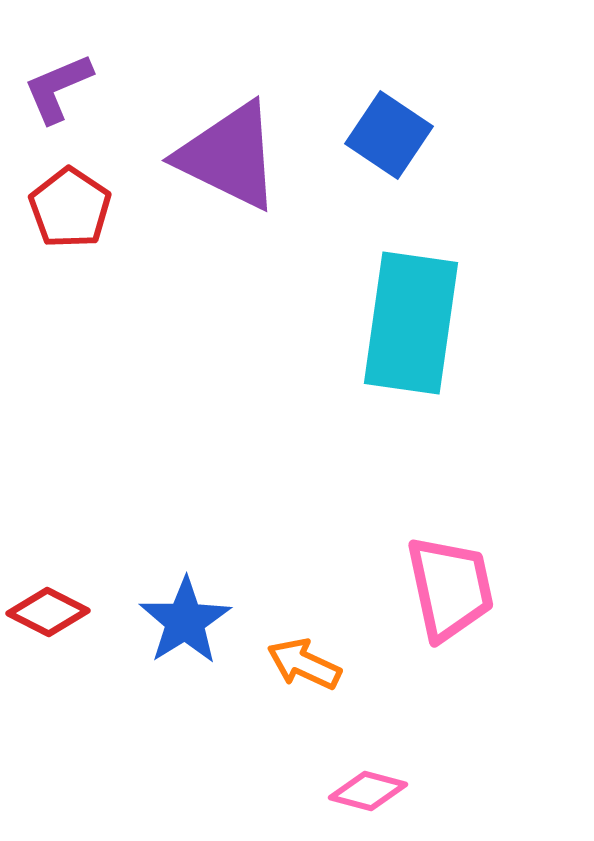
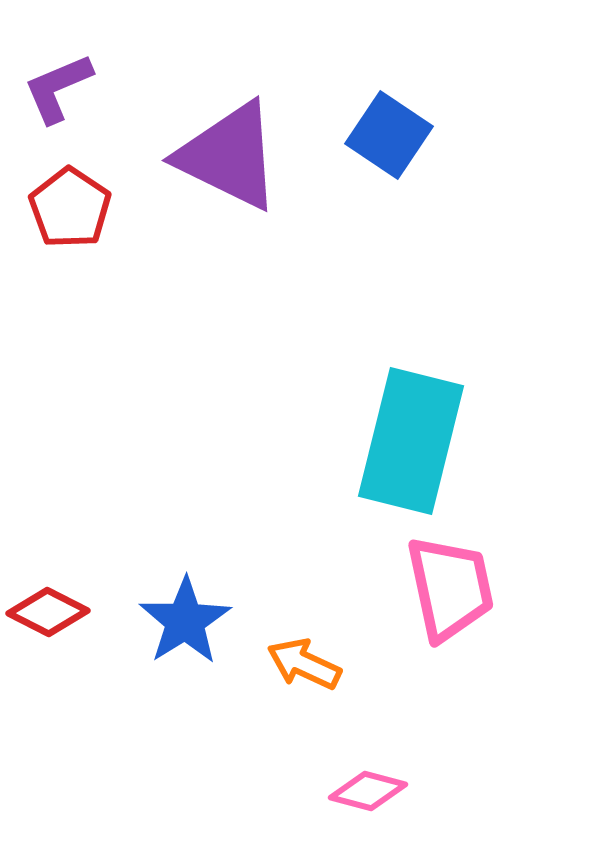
cyan rectangle: moved 118 px down; rotated 6 degrees clockwise
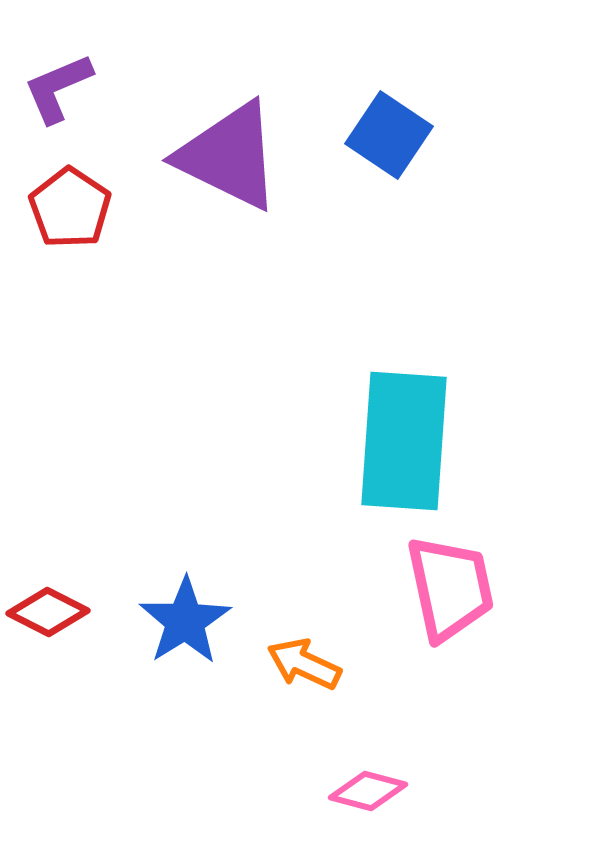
cyan rectangle: moved 7 px left; rotated 10 degrees counterclockwise
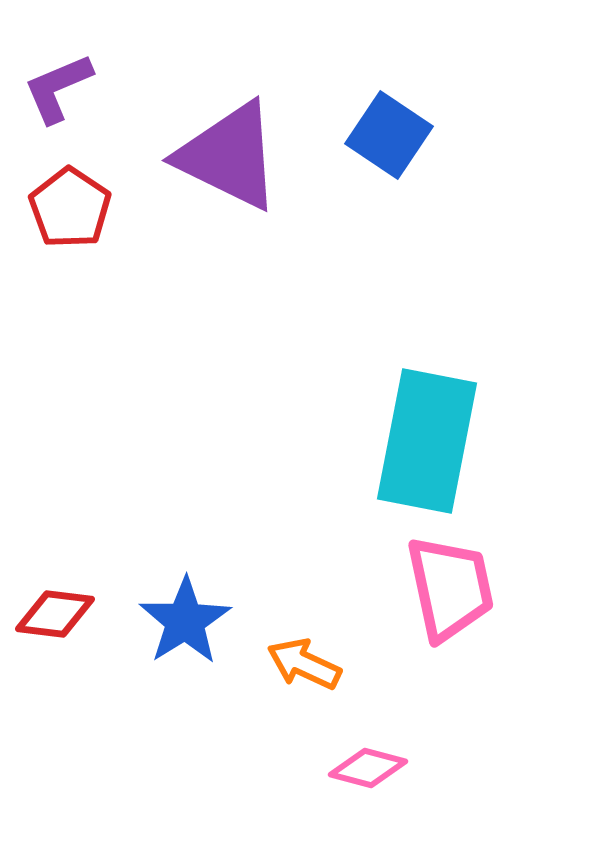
cyan rectangle: moved 23 px right; rotated 7 degrees clockwise
red diamond: moved 7 px right, 2 px down; rotated 20 degrees counterclockwise
pink diamond: moved 23 px up
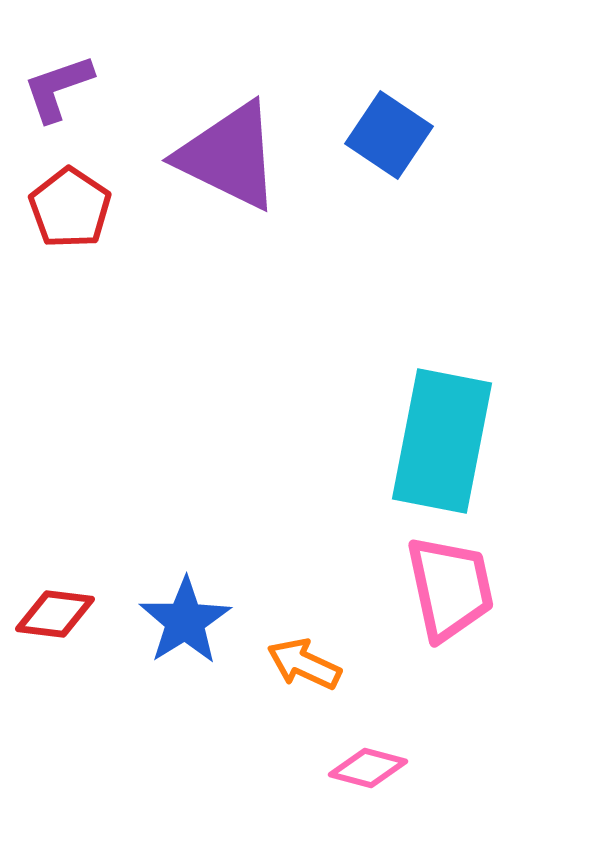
purple L-shape: rotated 4 degrees clockwise
cyan rectangle: moved 15 px right
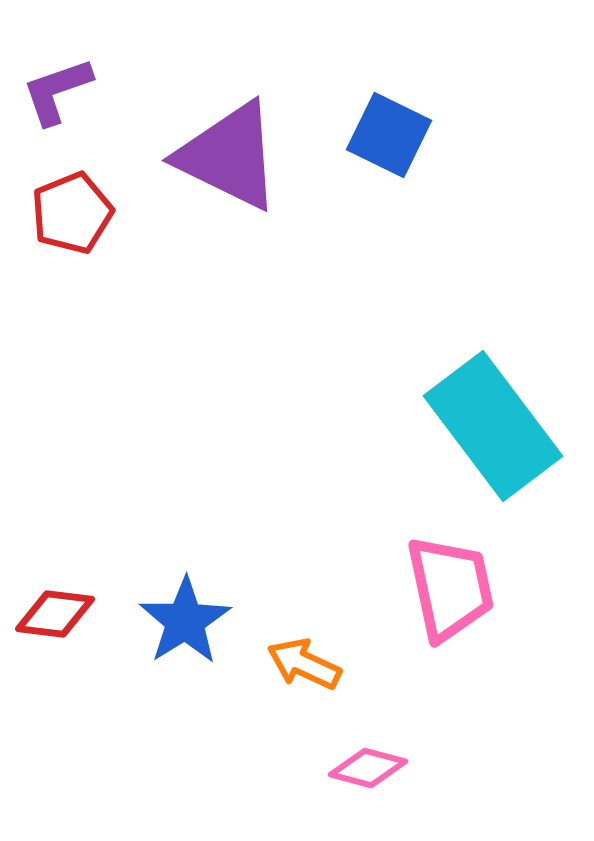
purple L-shape: moved 1 px left, 3 px down
blue square: rotated 8 degrees counterclockwise
red pentagon: moved 2 px right, 5 px down; rotated 16 degrees clockwise
cyan rectangle: moved 51 px right, 15 px up; rotated 48 degrees counterclockwise
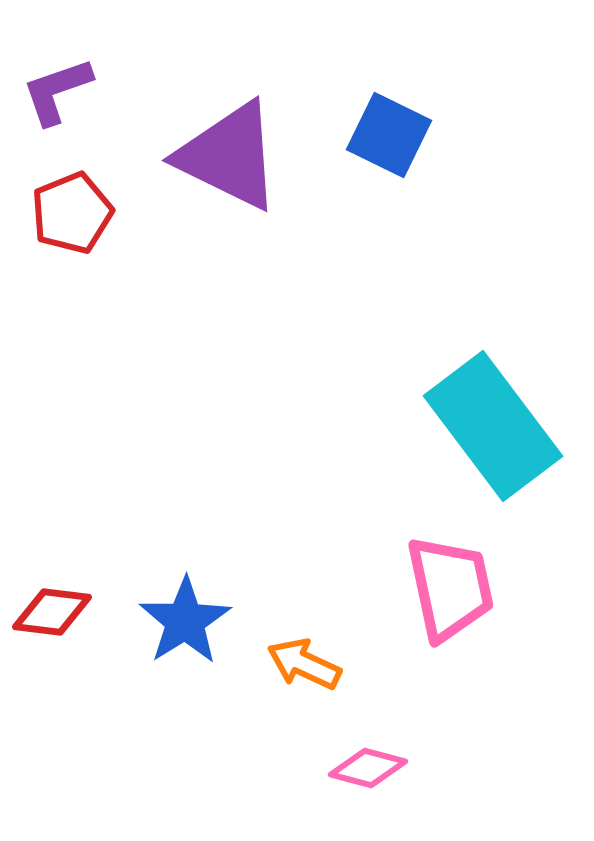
red diamond: moved 3 px left, 2 px up
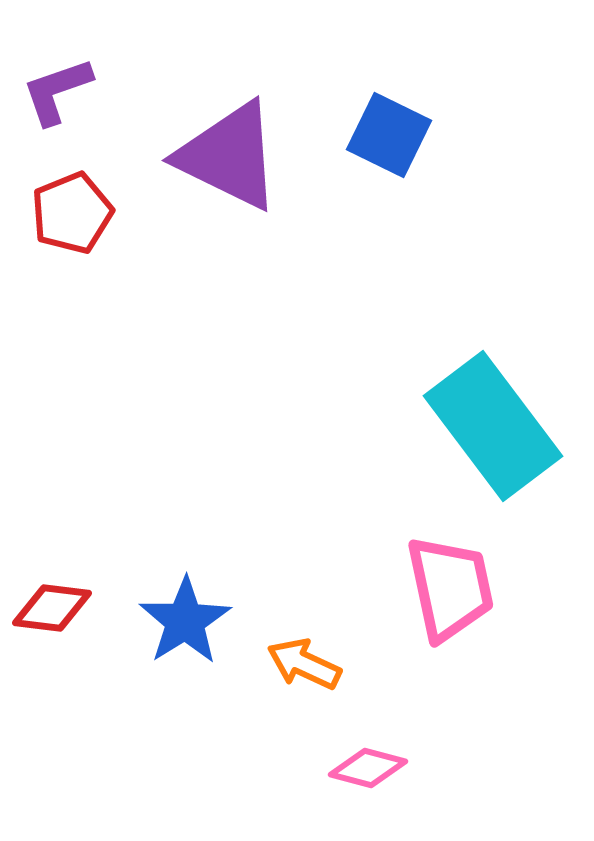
red diamond: moved 4 px up
